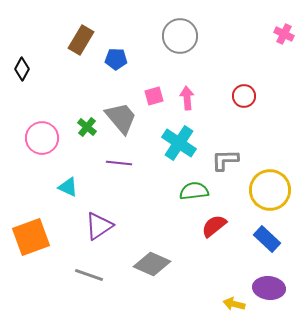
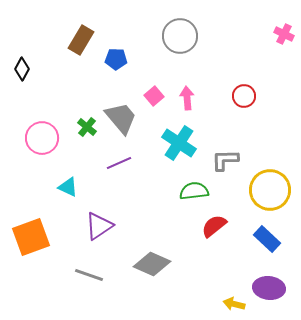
pink square: rotated 24 degrees counterclockwise
purple line: rotated 30 degrees counterclockwise
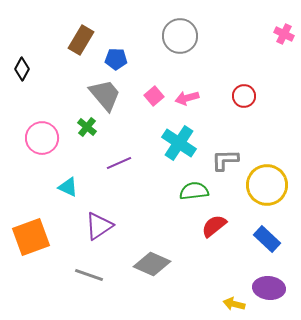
pink arrow: rotated 100 degrees counterclockwise
gray trapezoid: moved 16 px left, 23 px up
yellow circle: moved 3 px left, 5 px up
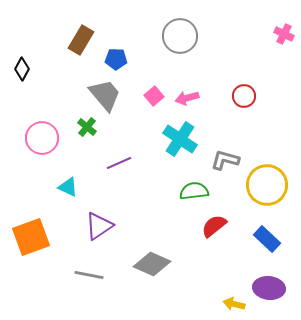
cyan cross: moved 1 px right, 4 px up
gray L-shape: rotated 16 degrees clockwise
gray line: rotated 8 degrees counterclockwise
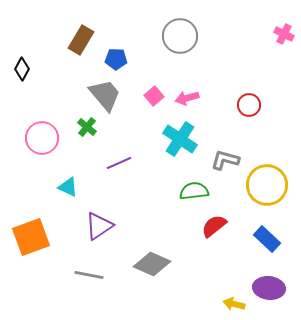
red circle: moved 5 px right, 9 px down
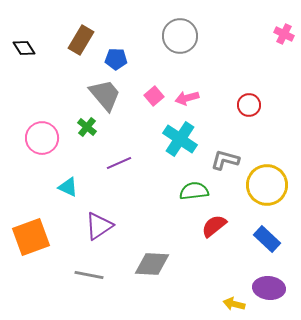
black diamond: moved 2 px right, 21 px up; rotated 60 degrees counterclockwise
gray diamond: rotated 21 degrees counterclockwise
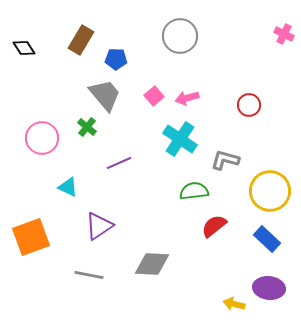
yellow circle: moved 3 px right, 6 px down
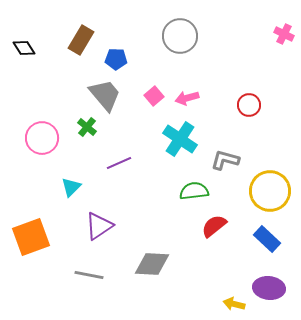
cyan triangle: moved 3 px right; rotated 50 degrees clockwise
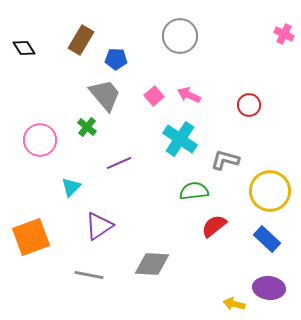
pink arrow: moved 2 px right, 3 px up; rotated 40 degrees clockwise
pink circle: moved 2 px left, 2 px down
